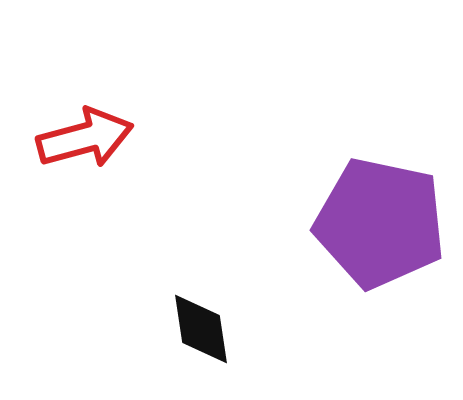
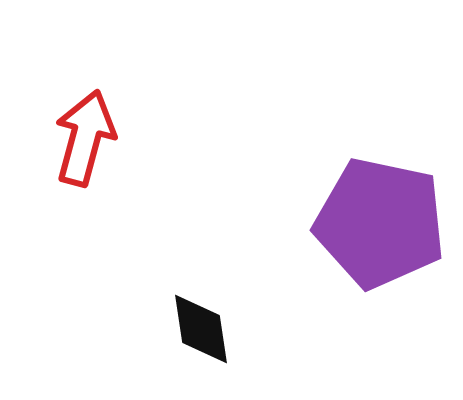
red arrow: rotated 60 degrees counterclockwise
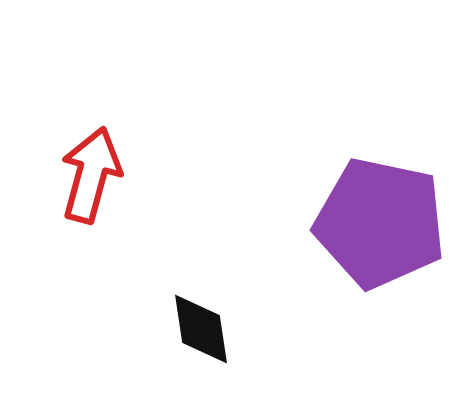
red arrow: moved 6 px right, 37 px down
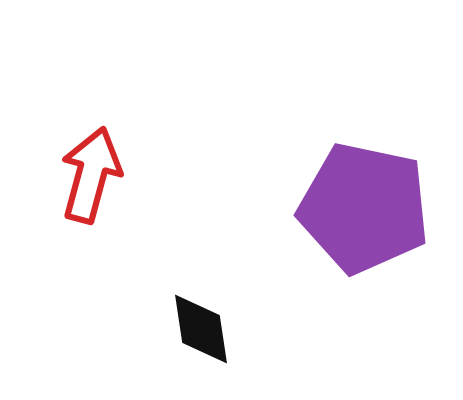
purple pentagon: moved 16 px left, 15 px up
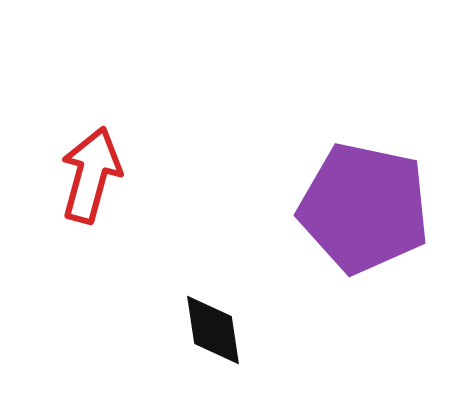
black diamond: moved 12 px right, 1 px down
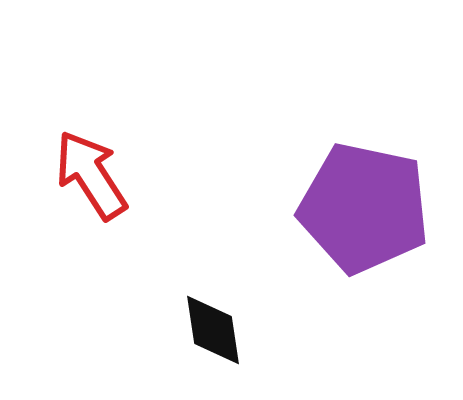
red arrow: rotated 48 degrees counterclockwise
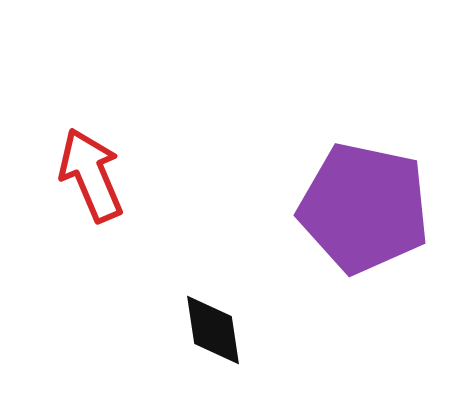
red arrow: rotated 10 degrees clockwise
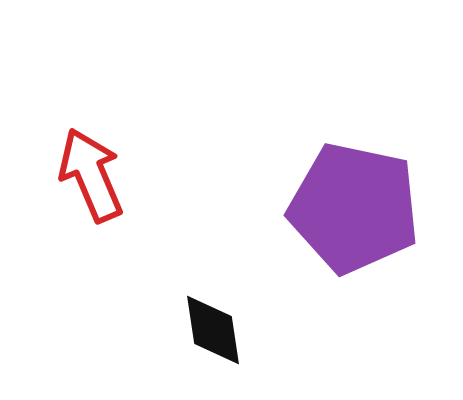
purple pentagon: moved 10 px left
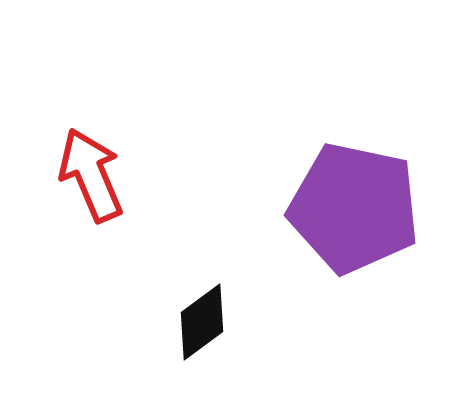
black diamond: moved 11 px left, 8 px up; rotated 62 degrees clockwise
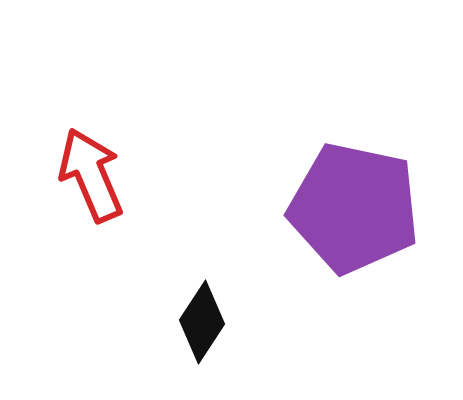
black diamond: rotated 20 degrees counterclockwise
